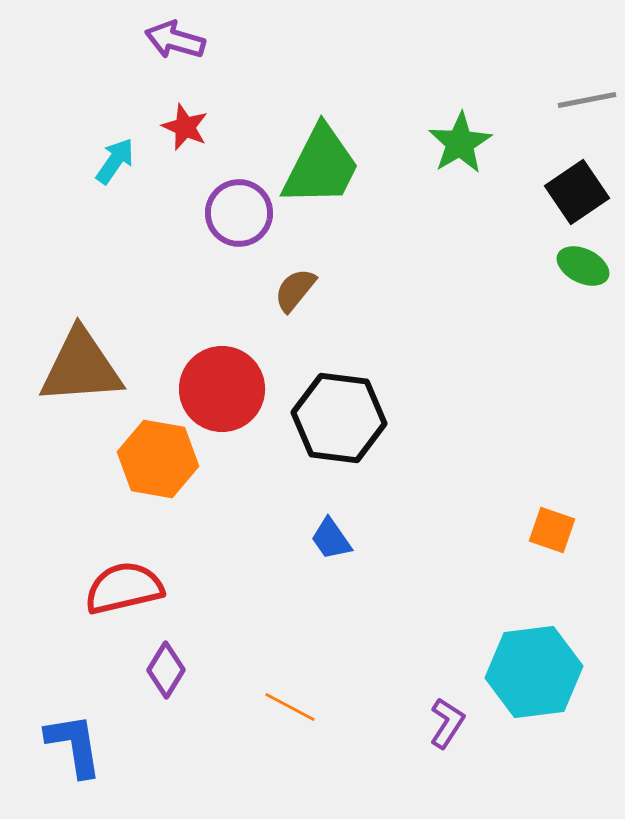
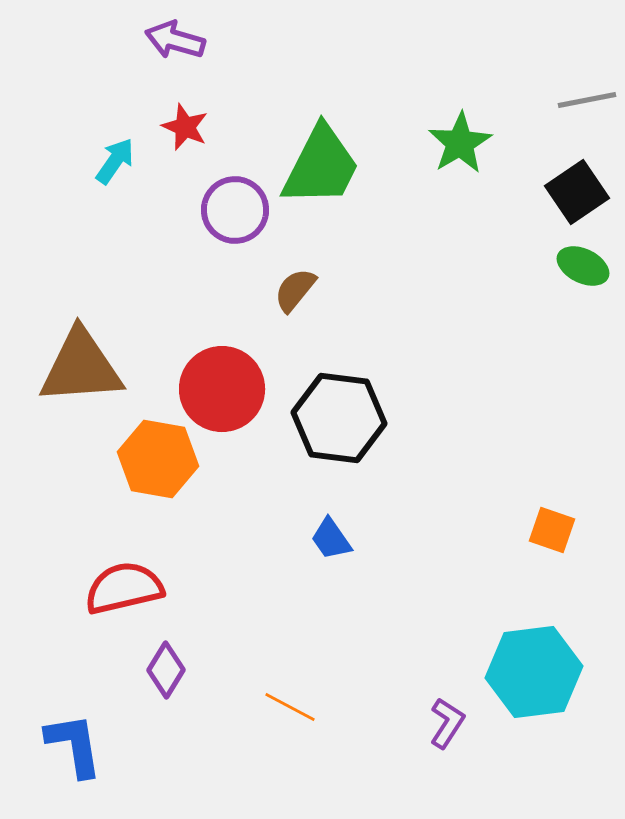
purple circle: moved 4 px left, 3 px up
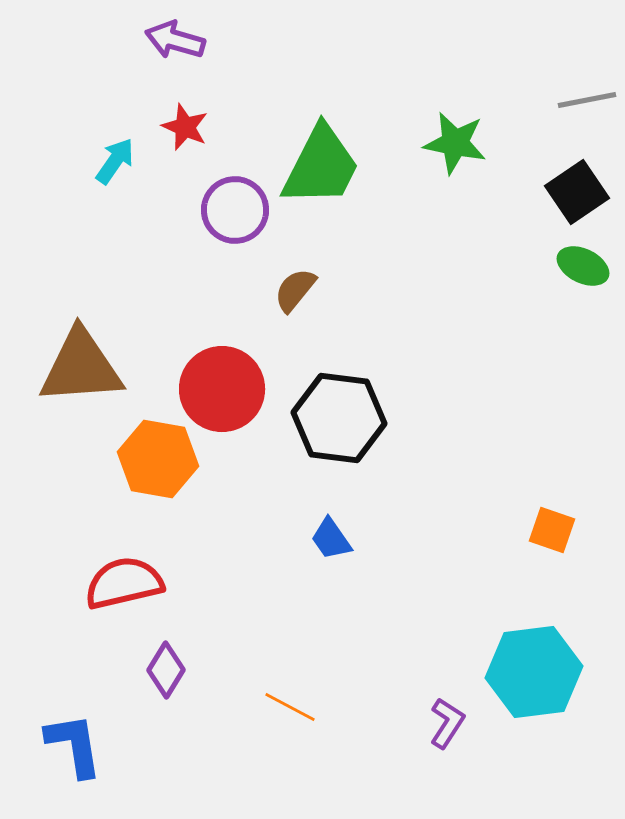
green star: moved 5 px left; rotated 30 degrees counterclockwise
red semicircle: moved 5 px up
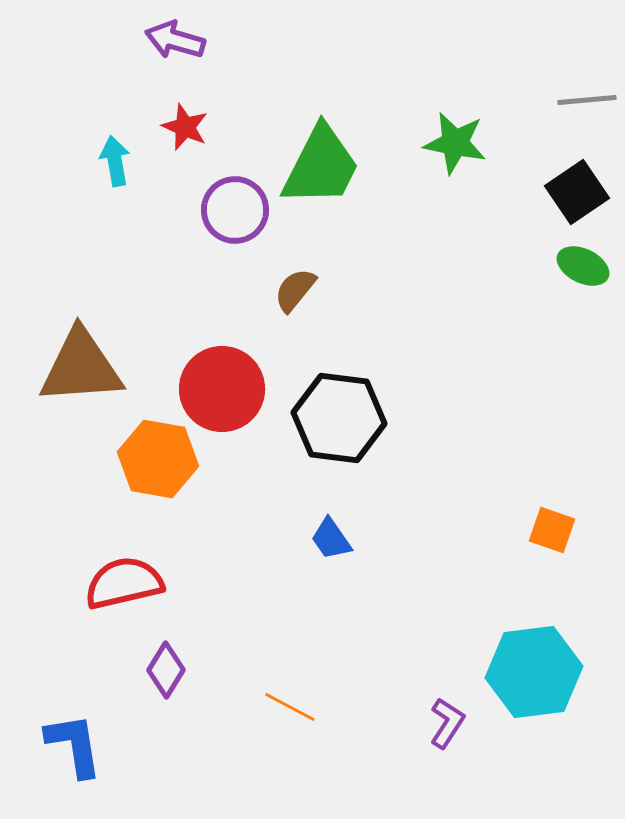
gray line: rotated 6 degrees clockwise
cyan arrow: rotated 45 degrees counterclockwise
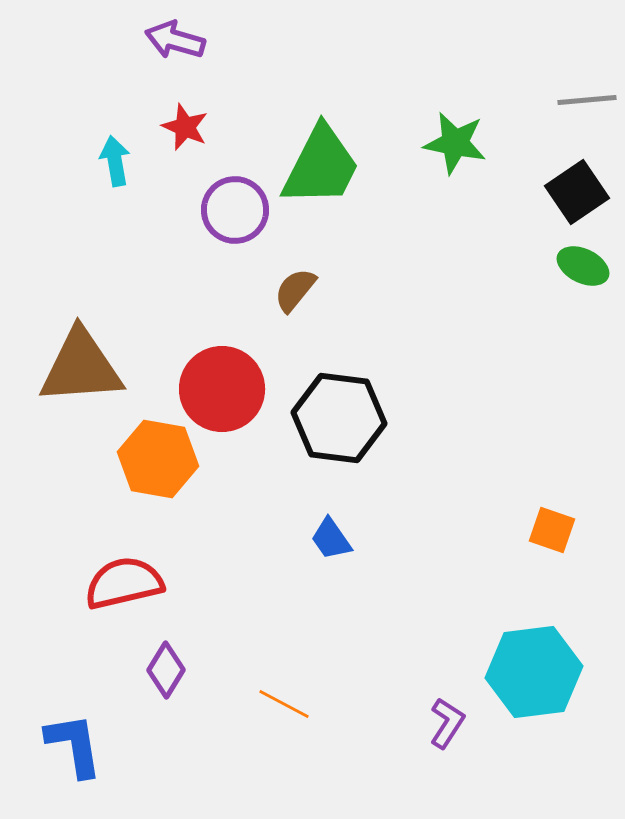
orange line: moved 6 px left, 3 px up
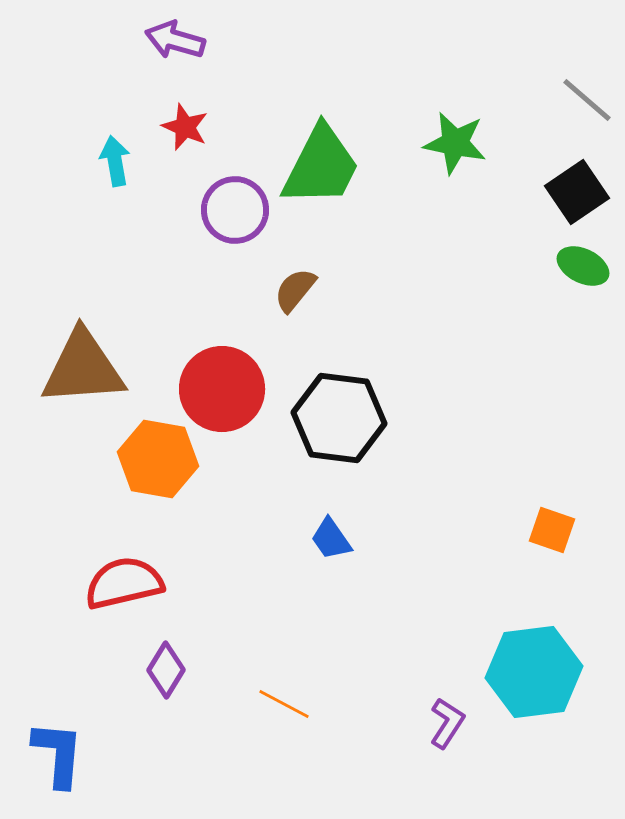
gray line: rotated 46 degrees clockwise
brown triangle: moved 2 px right, 1 px down
blue L-shape: moved 16 px left, 9 px down; rotated 14 degrees clockwise
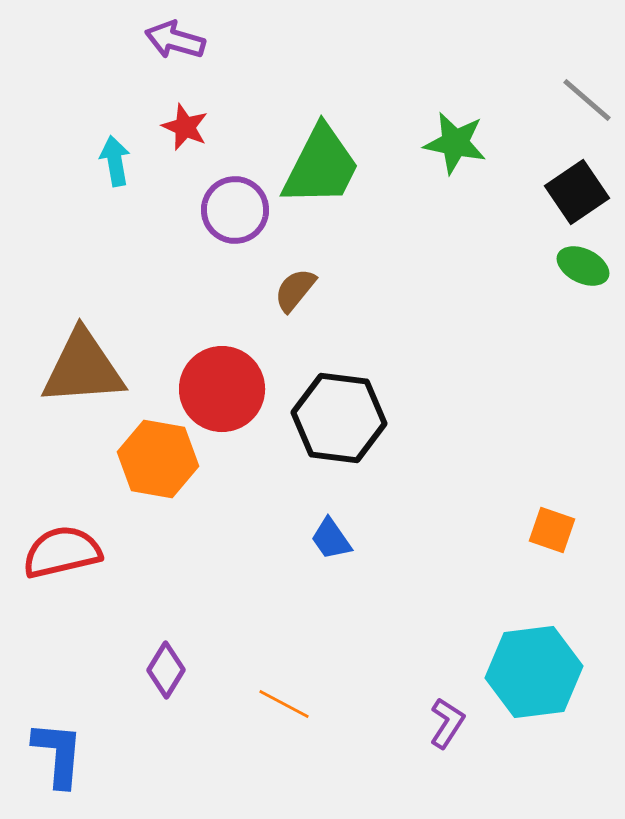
red semicircle: moved 62 px left, 31 px up
